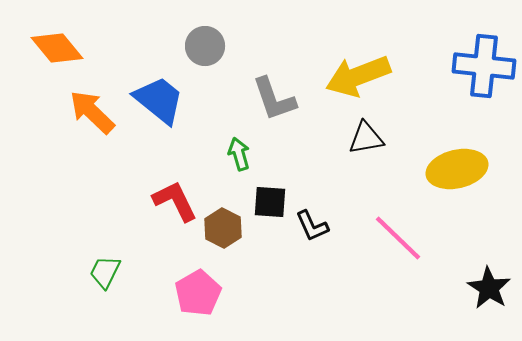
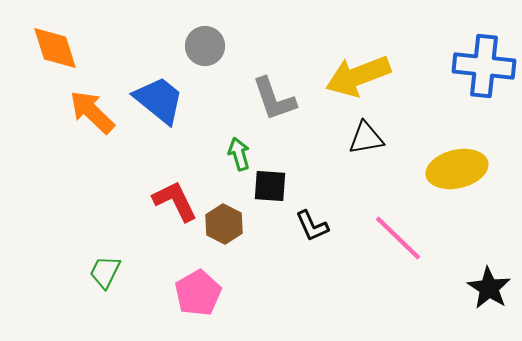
orange diamond: moved 2 px left; rotated 22 degrees clockwise
black square: moved 16 px up
brown hexagon: moved 1 px right, 4 px up
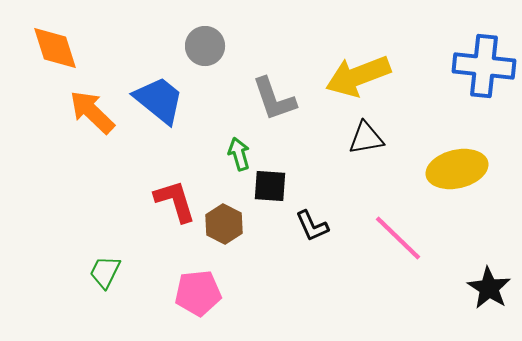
red L-shape: rotated 9 degrees clockwise
pink pentagon: rotated 24 degrees clockwise
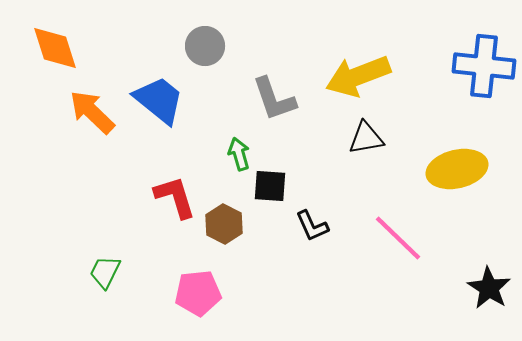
red L-shape: moved 4 px up
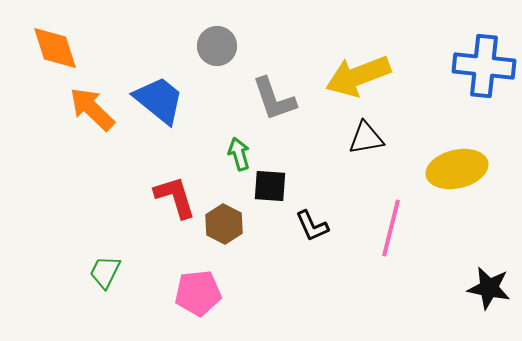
gray circle: moved 12 px right
orange arrow: moved 3 px up
pink line: moved 7 px left, 10 px up; rotated 60 degrees clockwise
black star: rotated 21 degrees counterclockwise
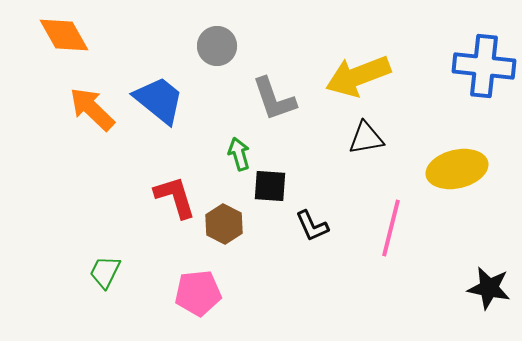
orange diamond: moved 9 px right, 13 px up; rotated 12 degrees counterclockwise
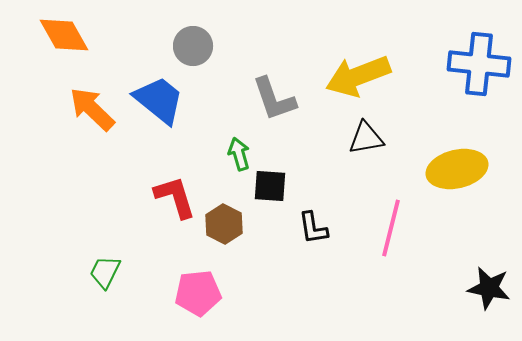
gray circle: moved 24 px left
blue cross: moved 5 px left, 2 px up
black L-shape: moved 1 px right, 2 px down; rotated 15 degrees clockwise
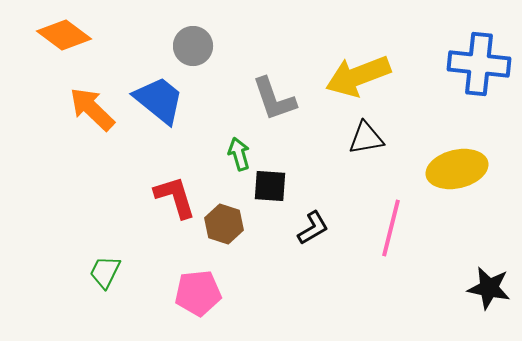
orange diamond: rotated 24 degrees counterclockwise
brown hexagon: rotated 9 degrees counterclockwise
black L-shape: rotated 111 degrees counterclockwise
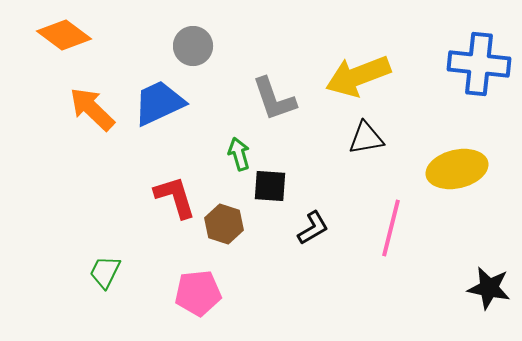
blue trapezoid: moved 3 px down; rotated 64 degrees counterclockwise
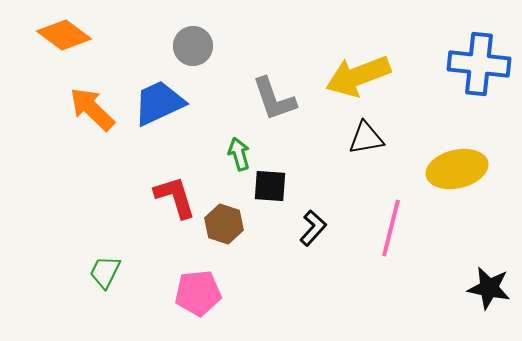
black L-shape: rotated 18 degrees counterclockwise
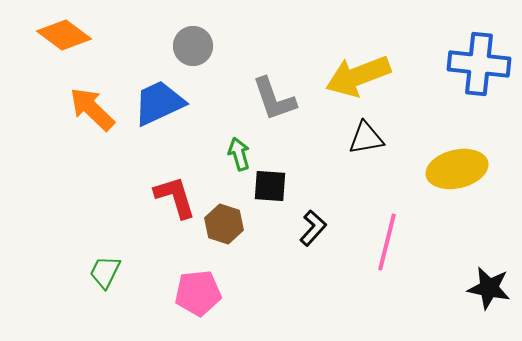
pink line: moved 4 px left, 14 px down
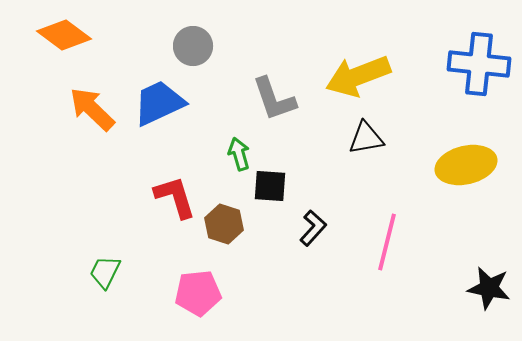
yellow ellipse: moved 9 px right, 4 px up
